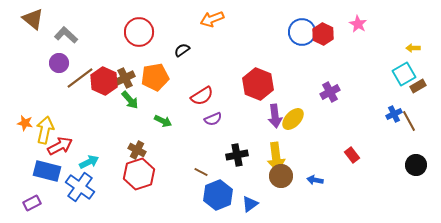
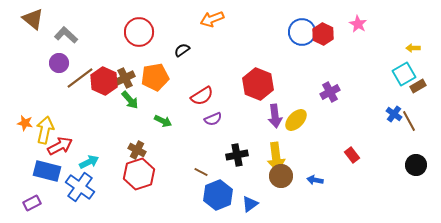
blue cross at (394, 114): rotated 28 degrees counterclockwise
yellow ellipse at (293, 119): moved 3 px right, 1 px down
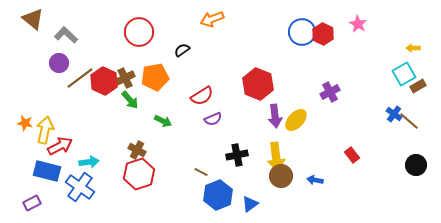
brown line at (409, 121): rotated 20 degrees counterclockwise
cyan arrow at (89, 162): rotated 18 degrees clockwise
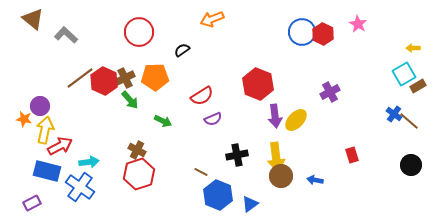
purple circle at (59, 63): moved 19 px left, 43 px down
orange pentagon at (155, 77): rotated 8 degrees clockwise
orange star at (25, 123): moved 1 px left, 4 px up
red rectangle at (352, 155): rotated 21 degrees clockwise
black circle at (416, 165): moved 5 px left
blue hexagon at (218, 195): rotated 16 degrees counterclockwise
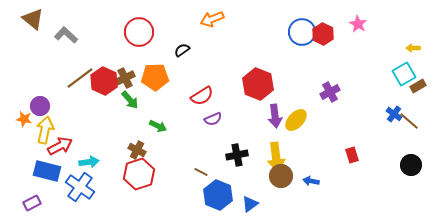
green arrow at (163, 121): moved 5 px left, 5 px down
blue arrow at (315, 180): moved 4 px left, 1 px down
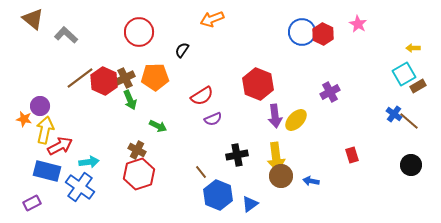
black semicircle at (182, 50): rotated 21 degrees counterclockwise
green arrow at (130, 100): rotated 18 degrees clockwise
brown line at (201, 172): rotated 24 degrees clockwise
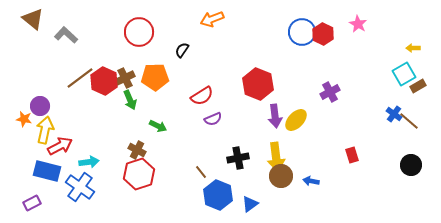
black cross at (237, 155): moved 1 px right, 3 px down
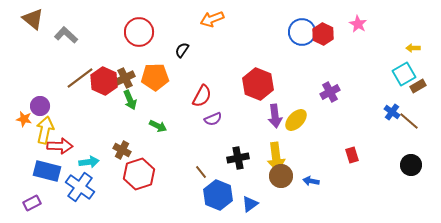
red semicircle at (202, 96): rotated 30 degrees counterclockwise
blue cross at (394, 114): moved 2 px left, 2 px up
red arrow at (60, 146): rotated 30 degrees clockwise
brown cross at (137, 150): moved 15 px left
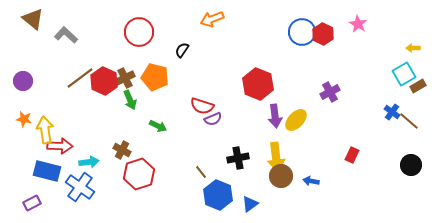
orange pentagon at (155, 77): rotated 16 degrees clockwise
red semicircle at (202, 96): moved 10 px down; rotated 80 degrees clockwise
purple circle at (40, 106): moved 17 px left, 25 px up
yellow arrow at (45, 130): rotated 20 degrees counterclockwise
red rectangle at (352, 155): rotated 42 degrees clockwise
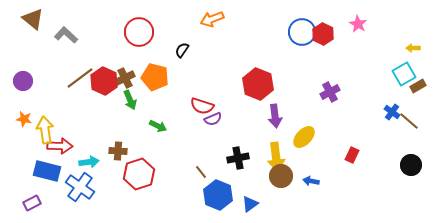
yellow ellipse at (296, 120): moved 8 px right, 17 px down
brown cross at (122, 150): moved 4 px left, 1 px down; rotated 24 degrees counterclockwise
